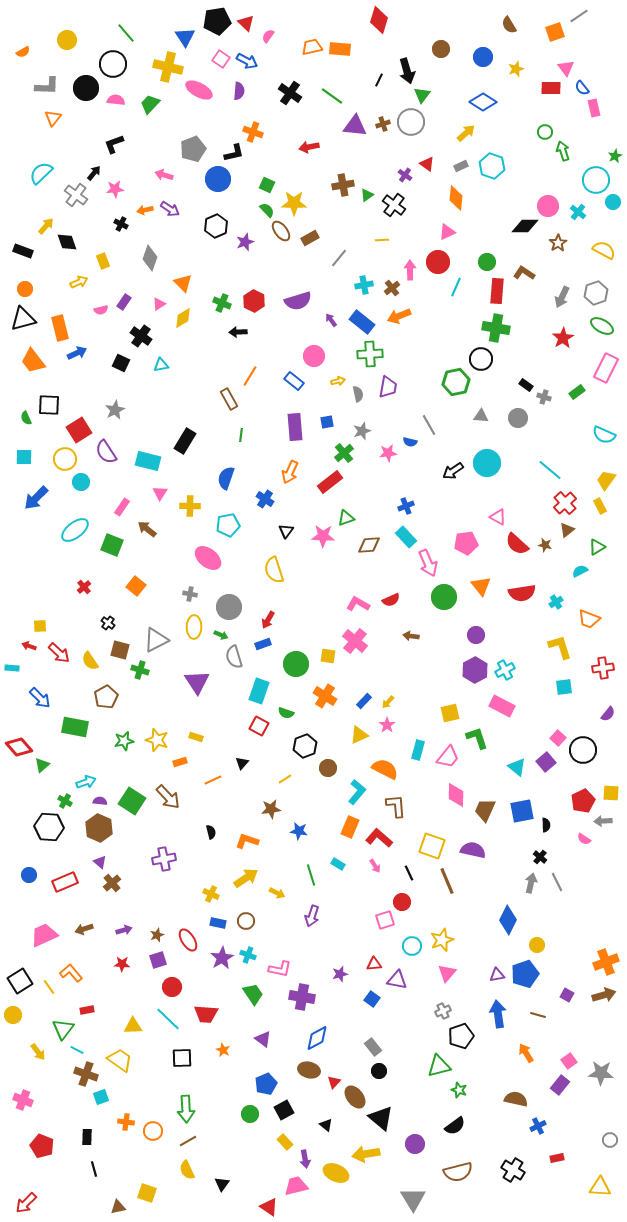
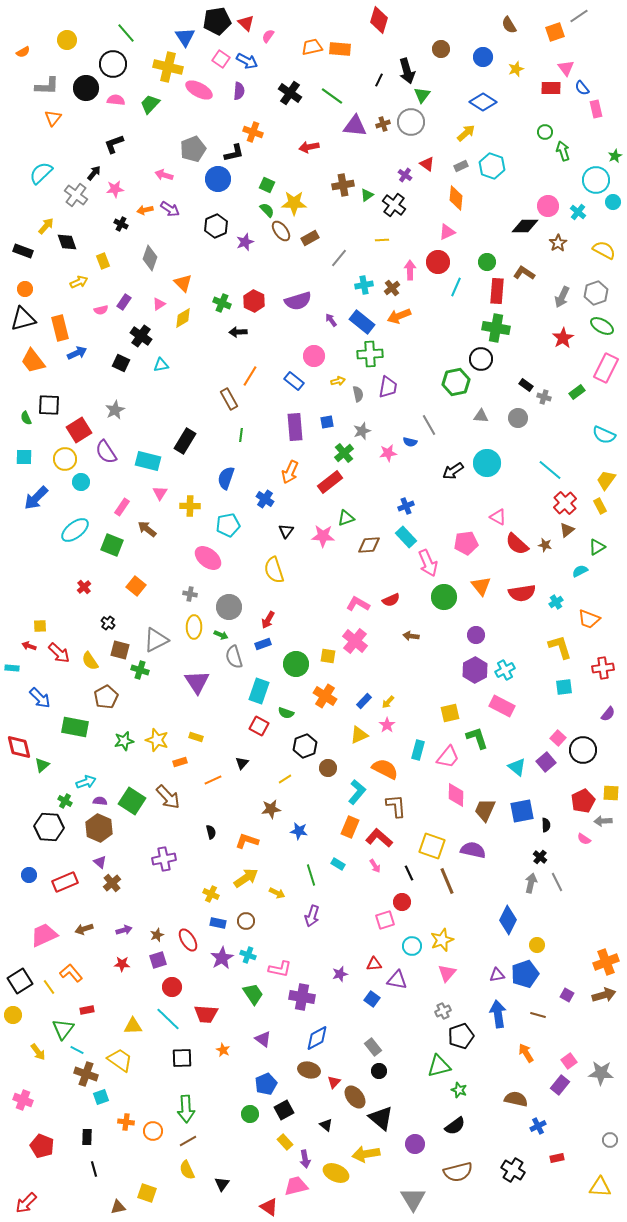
pink rectangle at (594, 108): moved 2 px right, 1 px down
red diamond at (19, 747): rotated 28 degrees clockwise
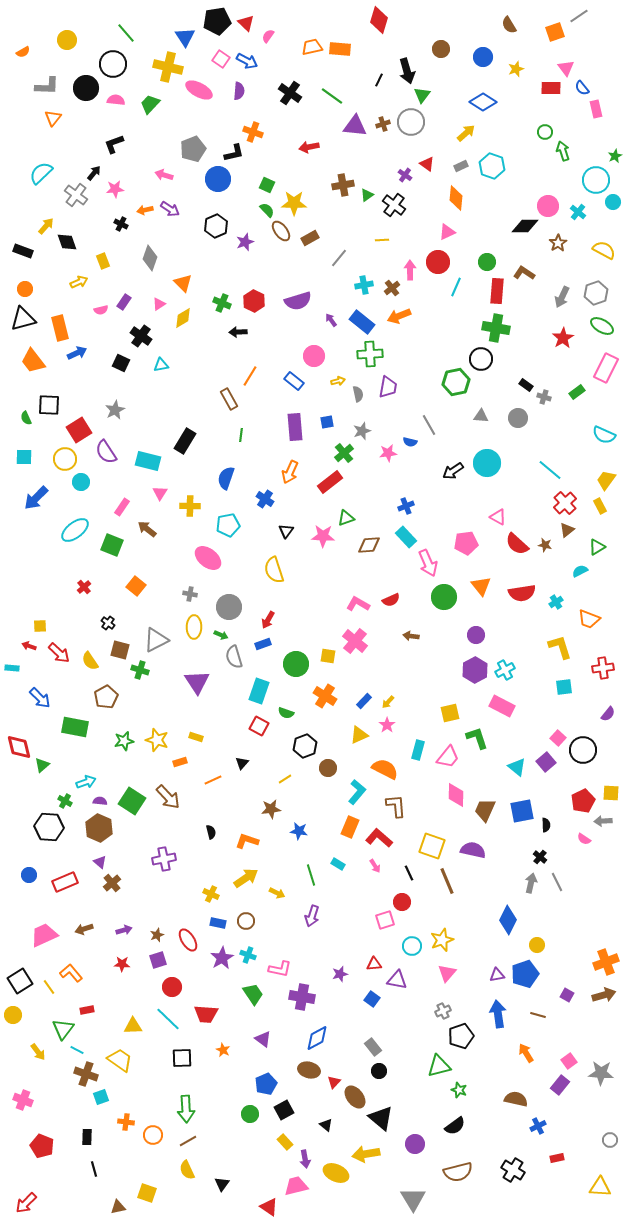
orange circle at (153, 1131): moved 4 px down
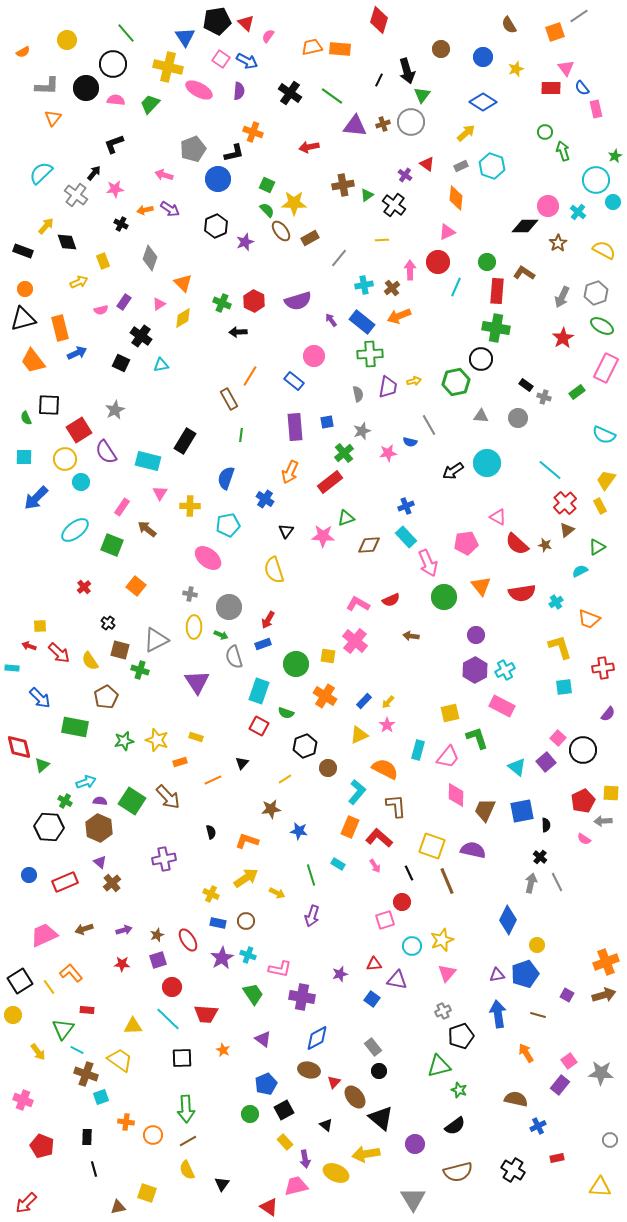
yellow arrow at (338, 381): moved 76 px right
red rectangle at (87, 1010): rotated 16 degrees clockwise
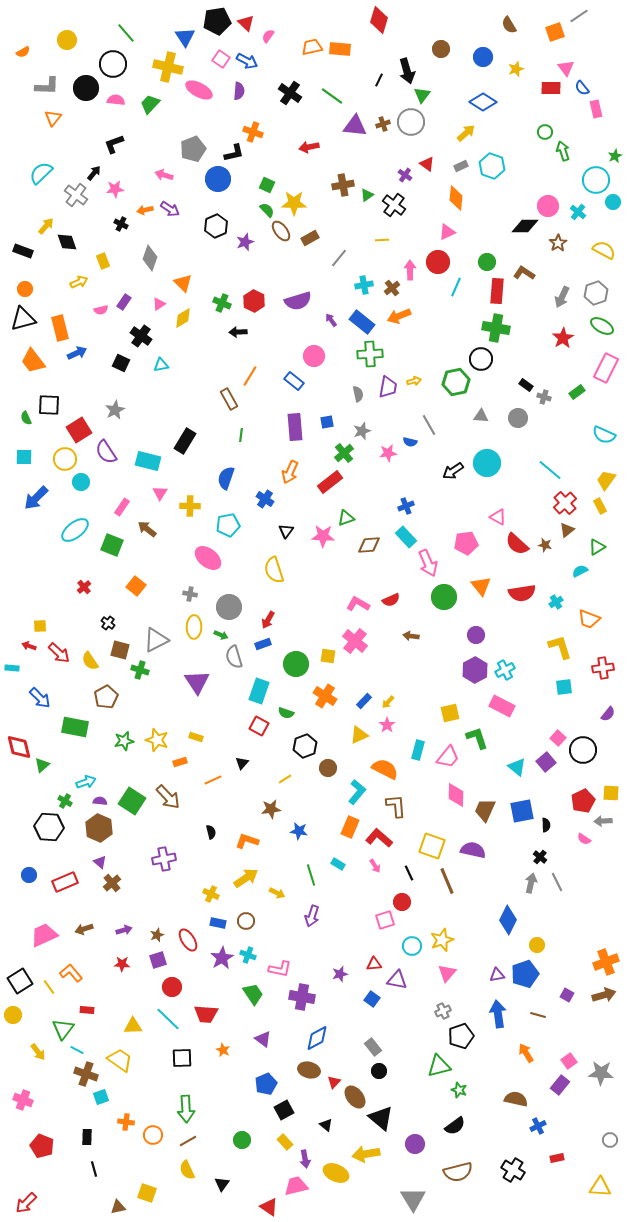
green circle at (250, 1114): moved 8 px left, 26 px down
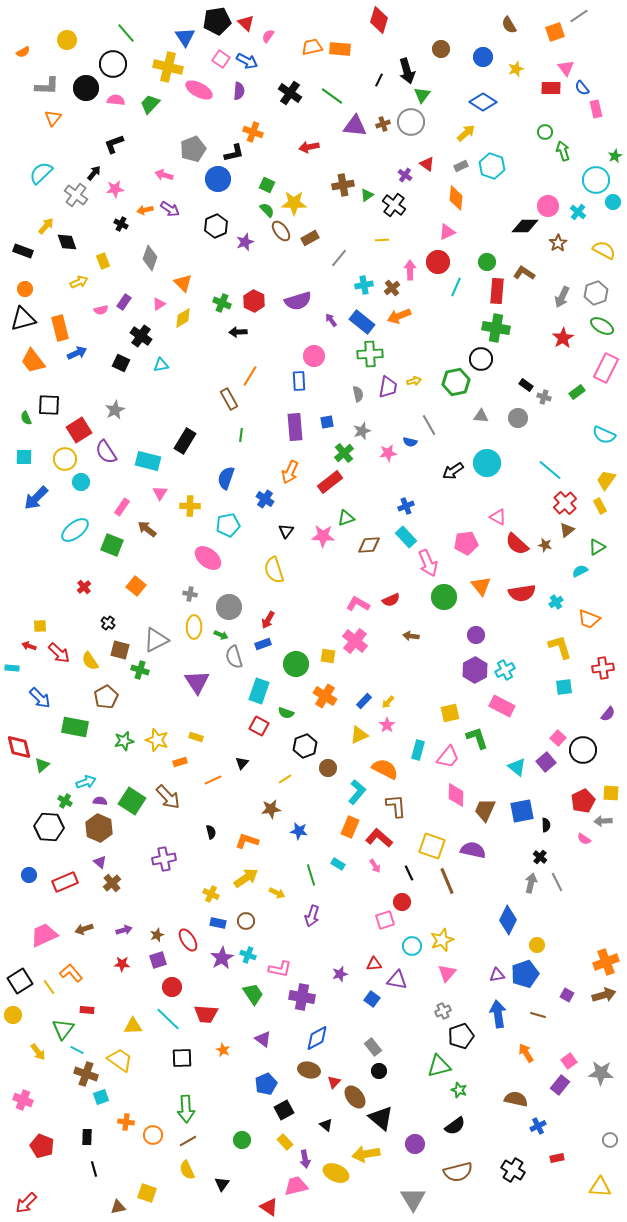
blue rectangle at (294, 381): moved 5 px right; rotated 48 degrees clockwise
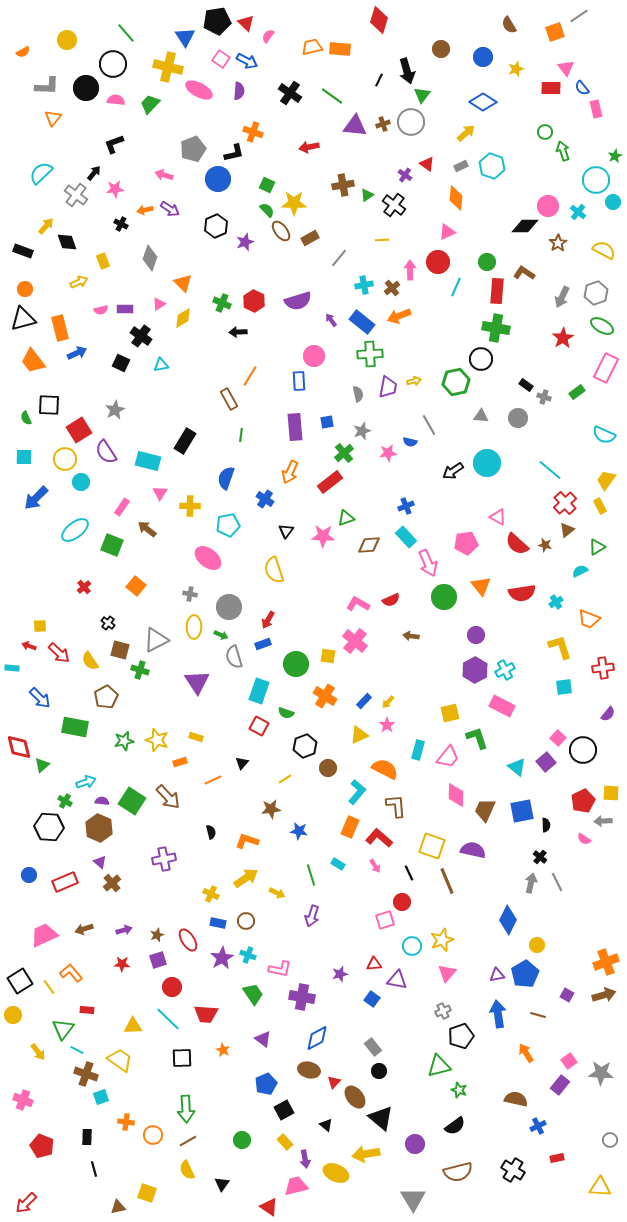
purple rectangle at (124, 302): moved 1 px right, 7 px down; rotated 56 degrees clockwise
purple semicircle at (100, 801): moved 2 px right
blue pentagon at (525, 974): rotated 12 degrees counterclockwise
